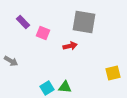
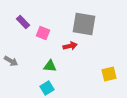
gray square: moved 2 px down
yellow square: moved 4 px left, 1 px down
green triangle: moved 15 px left, 21 px up
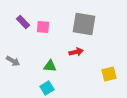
pink square: moved 6 px up; rotated 16 degrees counterclockwise
red arrow: moved 6 px right, 6 px down
gray arrow: moved 2 px right
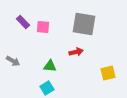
yellow square: moved 1 px left, 1 px up
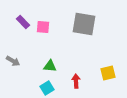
red arrow: moved 29 px down; rotated 80 degrees counterclockwise
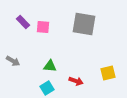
red arrow: rotated 112 degrees clockwise
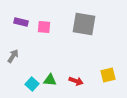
purple rectangle: moved 2 px left; rotated 32 degrees counterclockwise
pink square: moved 1 px right
gray arrow: moved 5 px up; rotated 88 degrees counterclockwise
green triangle: moved 14 px down
yellow square: moved 2 px down
cyan square: moved 15 px left, 4 px up; rotated 16 degrees counterclockwise
